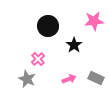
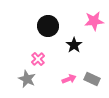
gray rectangle: moved 4 px left, 1 px down
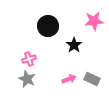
pink cross: moved 9 px left; rotated 24 degrees clockwise
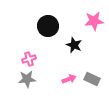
black star: rotated 14 degrees counterclockwise
gray star: rotated 30 degrees counterclockwise
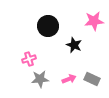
gray star: moved 13 px right
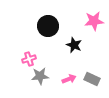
gray star: moved 3 px up
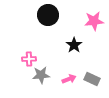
black circle: moved 11 px up
black star: rotated 14 degrees clockwise
pink cross: rotated 16 degrees clockwise
gray star: moved 1 px right, 1 px up
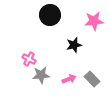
black circle: moved 2 px right
black star: rotated 21 degrees clockwise
pink cross: rotated 32 degrees clockwise
gray rectangle: rotated 21 degrees clockwise
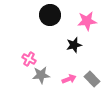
pink star: moved 7 px left
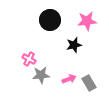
black circle: moved 5 px down
gray rectangle: moved 3 px left, 4 px down; rotated 14 degrees clockwise
